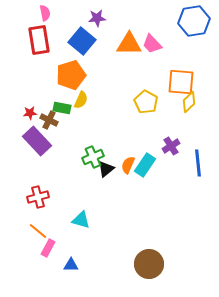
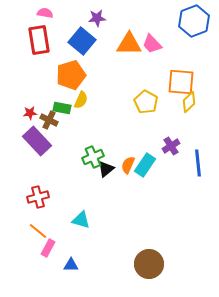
pink semicircle: rotated 70 degrees counterclockwise
blue hexagon: rotated 12 degrees counterclockwise
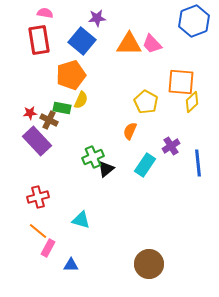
yellow diamond: moved 3 px right
orange semicircle: moved 2 px right, 34 px up
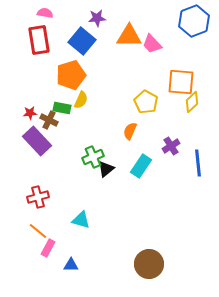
orange triangle: moved 8 px up
cyan rectangle: moved 4 px left, 1 px down
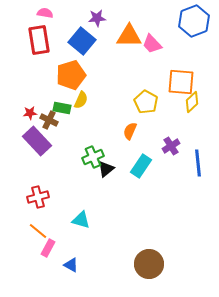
blue triangle: rotated 28 degrees clockwise
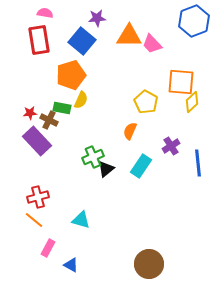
orange line: moved 4 px left, 11 px up
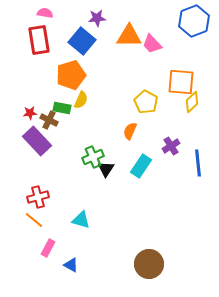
black triangle: rotated 18 degrees counterclockwise
